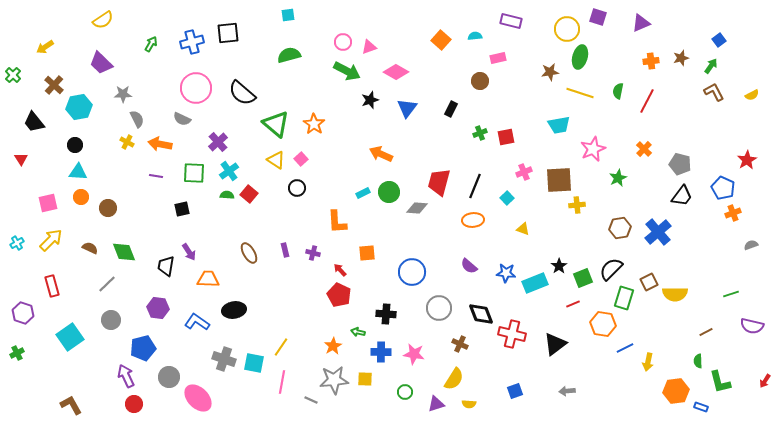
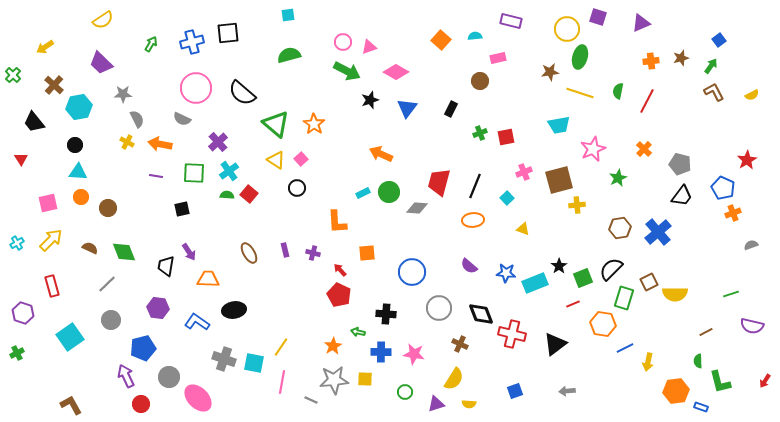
brown square at (559, 180): rotated 12 degrees counterclockwise
red circle at (134, 404): moved 7 px right
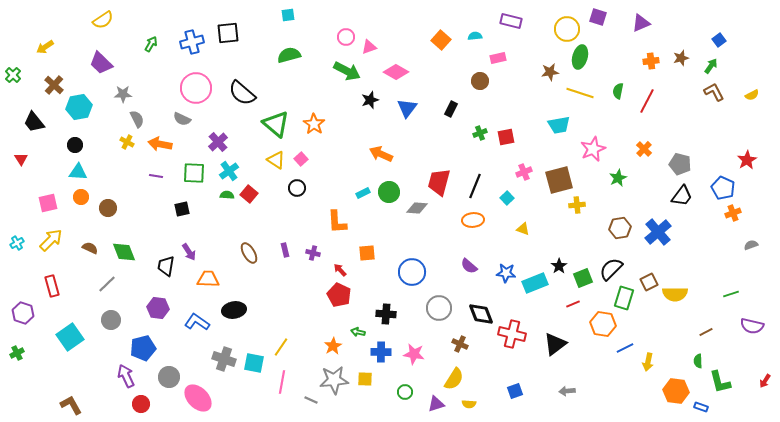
pink circle at (343, 42): moved 3 px right, 5 px up
orange hexagon at (676, 391): rotated 15 degrees clockwise
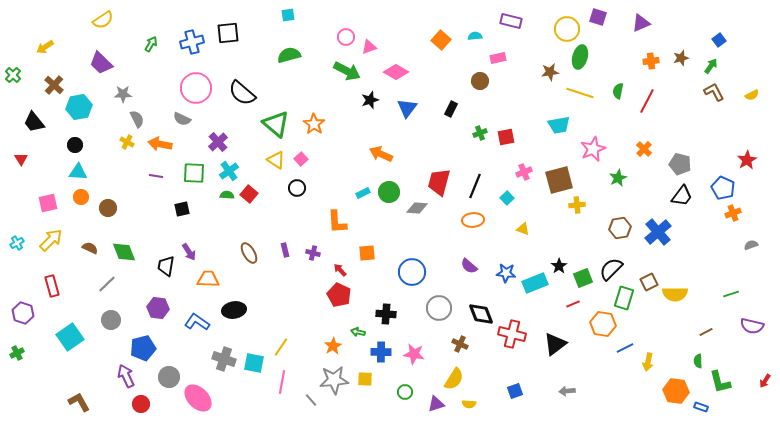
gray line at (311, 400): rotated 24 degrees clockwise
brown L-shape at (71, 405): moved 8 px right, 3 px up
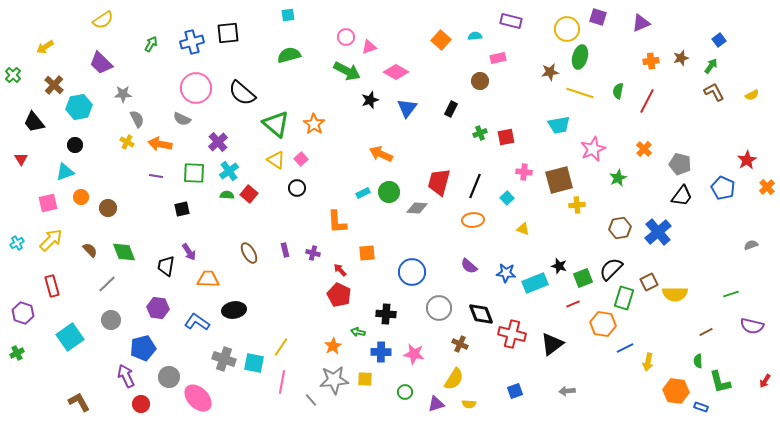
cyan triangle at (78, 172): moved 13 px left; rotated 24 degrees counterclockwise
pink cross at (524, 172): rotated 28 degrees clockwise
orange cross at (733, 213): moved 34 px right, 26 px up; rotated 21 degrees counterclockwise
brown semicircle at (90, 248): moved 2 px down; rotated 21 degrees clockwise
black star at (559, 266): rotated 21 degrees counterclockwise
black triangle at (555, 344): moved 3 px left
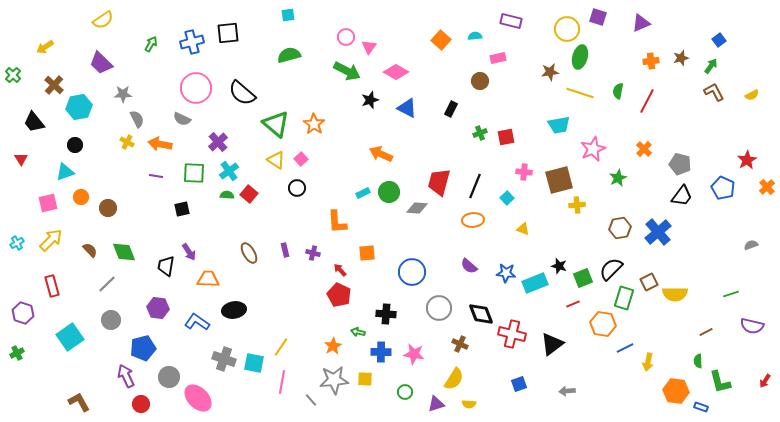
pink triangle at (369, 47): rotated 35 degrees counterclockwise
blue triangle at (407, 108): rotated 40 degrees counterclockwise
blue square at (515, 391): moved 4 px right, 7 px up
